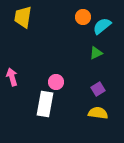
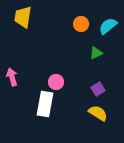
orange circle: moved 2 px left, 7 px down
cyan semicircle: moved 6 px right
yellow semicircle: rotated 24 degrees clockwise
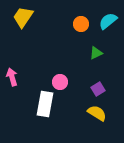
yellow trapezoid: rotated 25 degrees clockwise
cyan semicircle: moved 5 px up
pink circle: moved 4 px right
yellow semicircle: moved 1 px left
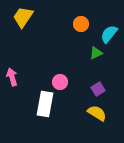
cyan semicircle: moved 1 px right, 13 px down; rotated 12 degrees counterclockwise
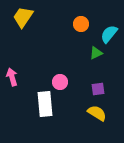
purple square: rotated 24 degrees clockwise
white rectangle: rotated 15 degrees counterclockwise
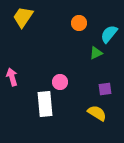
orange circle: moved 2 px left, 1 px up
purple square: moved 7 px right
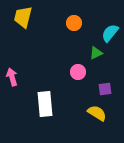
yellow trapezoid: rotated 20 degrees counterclockwise
orange circle: moved 5 px left
cyan semicircle: moved 1 px right, 1 px up
pink circle: moved 18 px right, 10 px up
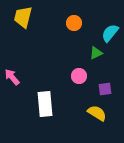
pink circle: moved 1 px right, 4 px down
pink arrow: rotated 24 degrees counterclockwise
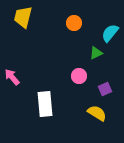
purple square: rotated 16 degrees counterclockwise
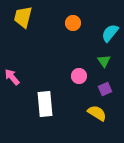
orange circle: moved 1 px left
green triangle: moved 8 px right, 8 px down; rotated 40 degrees counterclockwise
